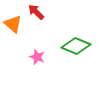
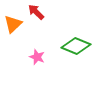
orange triangle: rotated 36 degrees clockwise
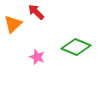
green diamond: moved 1 px down
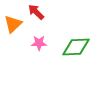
green diamond: rotated 24 degrees counterclockwise
pink star: moved 2 px right, 14 px up; rotated 21 degrees counterclockwise
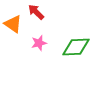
orange triangle: rotated 42 degrees counterclockwise
pink star: rotated 14 degrees counterclockwise
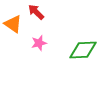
green diamond: moved 7 px right, 3 px down
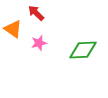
red arrow: moved 1 px down
orange triangle: moved 5 px down
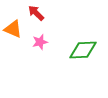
orange triangle: rotated 12 degrees counterclockwise
pink star: moved 1 px right, 1 px up
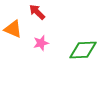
red arrow: moved 1 px right, 1 px up
pink star: moved 1 px right, 1 px down
